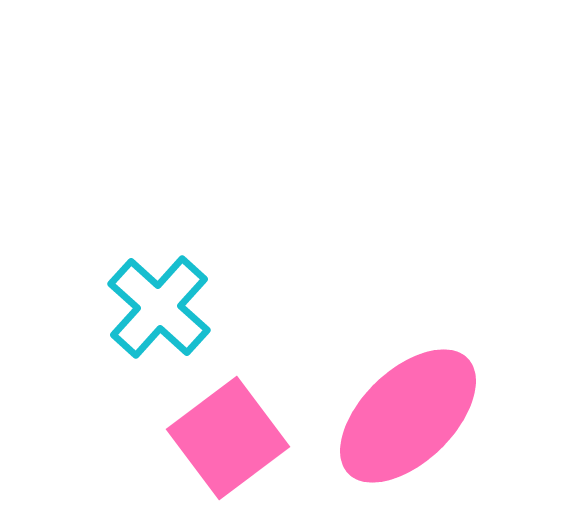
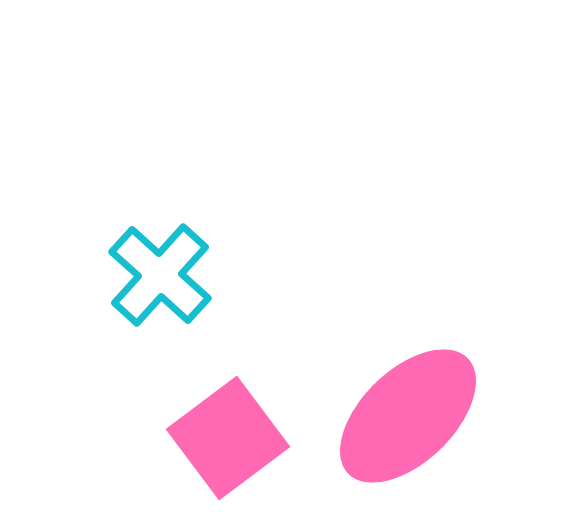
cyan cross: moved 1 px right, 32 px up
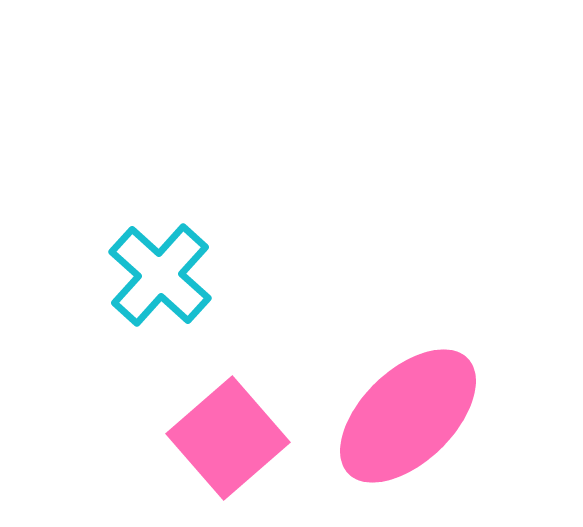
pink square: rotated 4 degrees counterclockwise
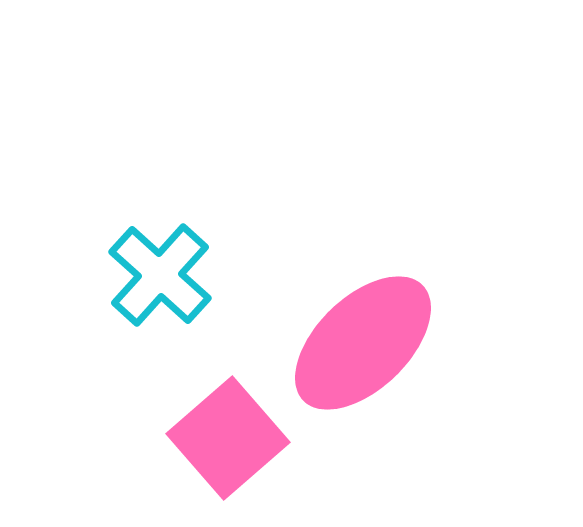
pink ellipse: moved 45 px left, 73 px up
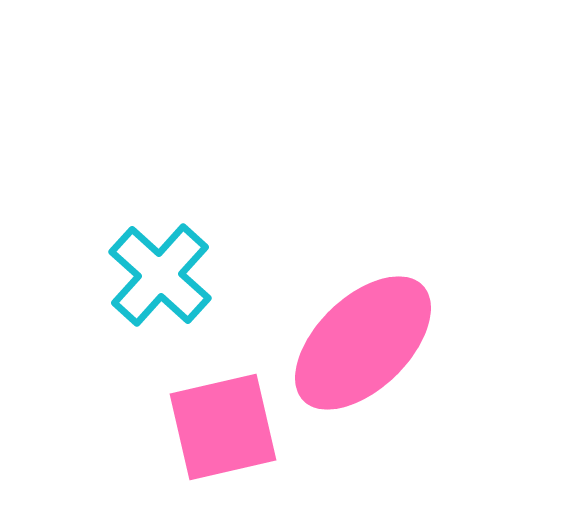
pink square: moved 5 px left, 11 px up; rotated 28 degrees clockwise
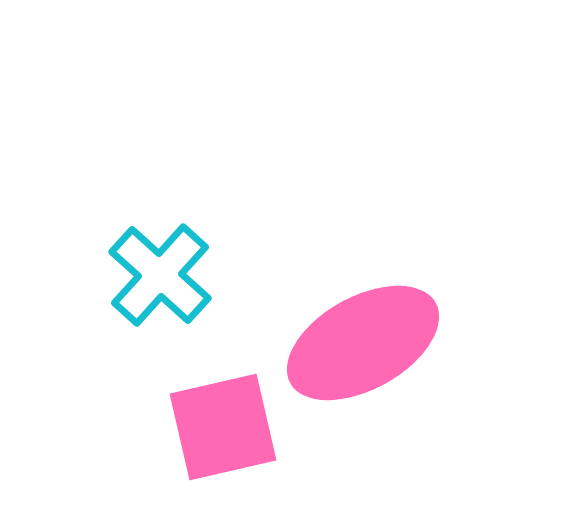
pink ellipse: rotated 15 degrees clockwise
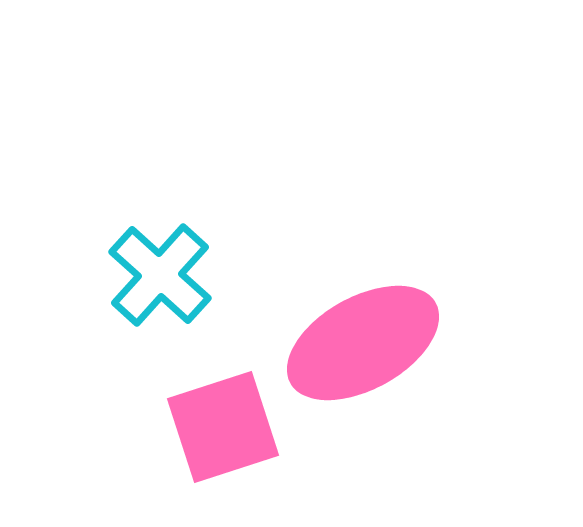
pink square: rotated 5 degrees counterclockwise
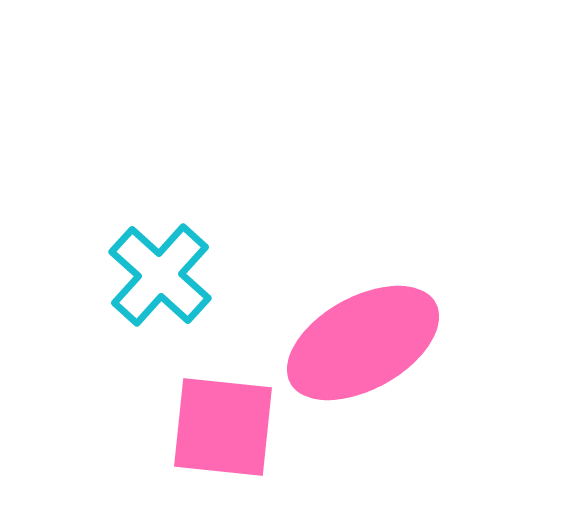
pink square: rotated 24 degrees clockwise
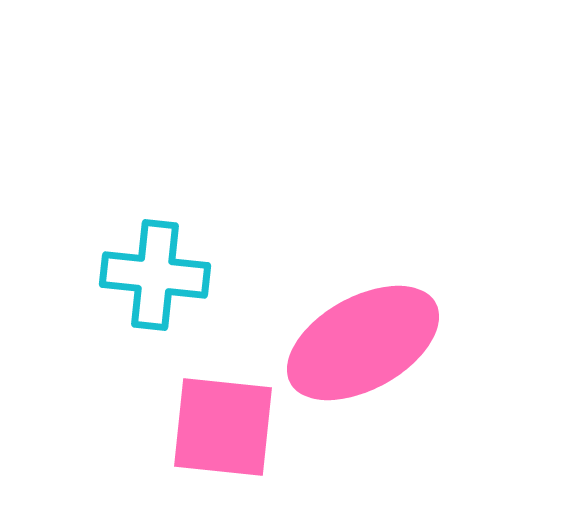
cyan cross: moved 5 px left; rotated 36 degrees counterclockwise
